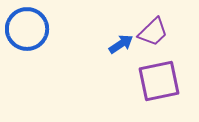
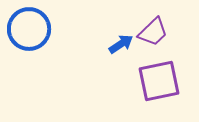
blue circle: moved 2 px right
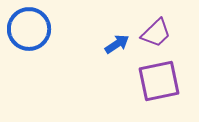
purple trapezoid: moved 3 px right, 1 px down
blue arrow: moved 4 px left
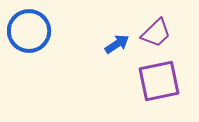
blue circle: moved 2 px down
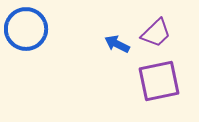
blue circle: moved 3 px left, 2 px up
blue arrow: rotated 120 degrees counterclockwise
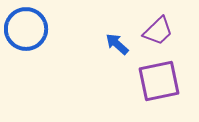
purple trapezoid: moved 2 px right, 2 px up
blue arrow: rotated 15 degrees clockwise
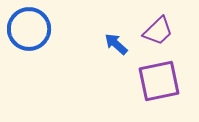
blue circle: moved 3 px right
blue arrow: moved 1 px left
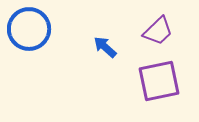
blue arrow: moved 11 px left, 3 px down
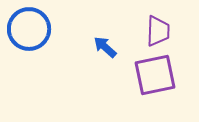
purple trapezoid: rotated 44 degrees counterclockwise
purple square: moved 4 px left, 6 px up
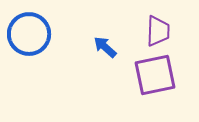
blue circle: moved 5 px down
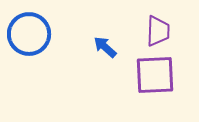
purple square: rotated 9 degrees clockwise
